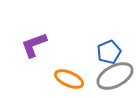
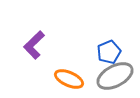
purple L-shape: rotated 24 degrees counterclockwise
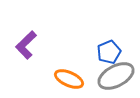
purple L-shape: moved 8 px left
gray ellipse: moved 1 px right
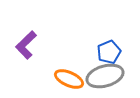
gray ellipse: moved 11 px left; rotated 12 degrees clockwise
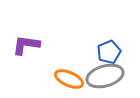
purple L-shape: rotated 52 degrees clockwise
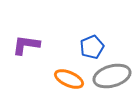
blue pentagon: moved 17 px left, 5 px up
gray ellipse: moved 7 px right
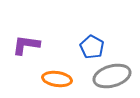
blue pentagon: rotated 20 degrees counterclockwise
orange ellipse: moved 12 px left; rotated 16 degrees counterclockwise
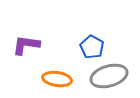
gray ellipse: moved 3 px left
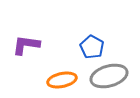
orange ellipse: moved 5 px right, 1 px down; rotated 20 degrees counterclockwise
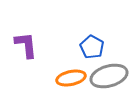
purple L-shape: rotated 76 degrees clockwise
orange ellipse: moved 9 px right, 2 px up
